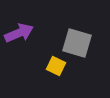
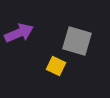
gray square: moved 2 px up
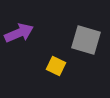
gray square: moved 9 px right, 1 px up
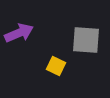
gray square: rotated 12 degrees counterclockwise
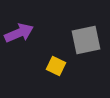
gray square: rotated 16 degrees counterclockwise
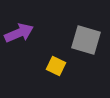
gray square: rotated 28 degrees clockwise
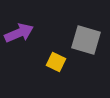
yellow square: moved 4 px up
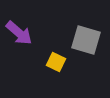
purple arrow: rotated 64 degrees clockwise
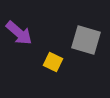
yellow square: moved 3 px left
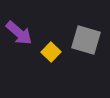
yellow square: moved 2 px left, 10 px up; rotated 18 degrees clockwise
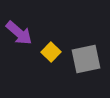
gray square: moved 19 px down; rotated 28 degrees counterclockwise
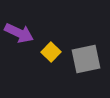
purple arrow: rotated 16 degrees counterclockwise
